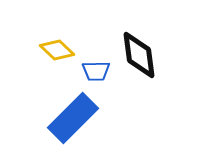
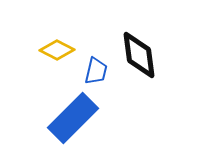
yellow diamond: rotated 16 degrees counterclockwise
blue trapezoid: rotated 76 degrees counterclockwise
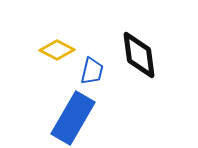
blue trapezoid: moved 4 px left
blue rectangle: rotated 15 degrees counterclockwise
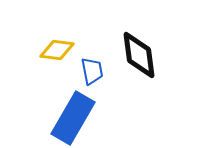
yellow diamond: rotated 20 degrees counterclockwise
blue trapezoid: rotated 24 degrees counterclockwise
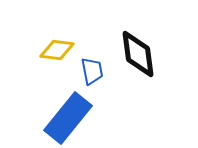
black diamond: moved 1 px left, 1 px up
blue rectangle: moved 5 px left; rotated 9 degrees clockwise
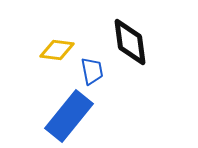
black diamond: moved 8 px left, 12 px up
blue rectangle: moved 1 px right, 2 px up
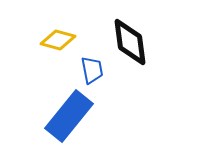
yellow diamond: moved 1 px right, 10 px up; rotated 8 degrees clockwise
blue trapezoid: moved 1 px up
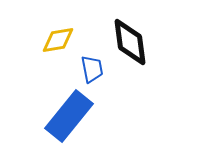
yellow diamond: rotated 24 degrees counterclockwise
blue trapezoid: moved 1 px up
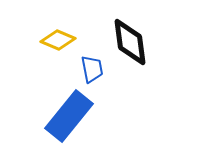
yellow diamond: rotated 32 degrees clockwise
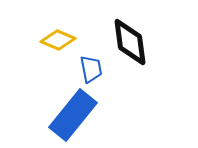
blue trapezoid: moved 1 px left
blue rectangle: moved 4 px right, 1 px up
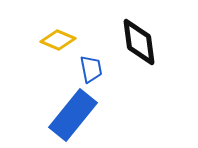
black diamond: moved 9 px right
